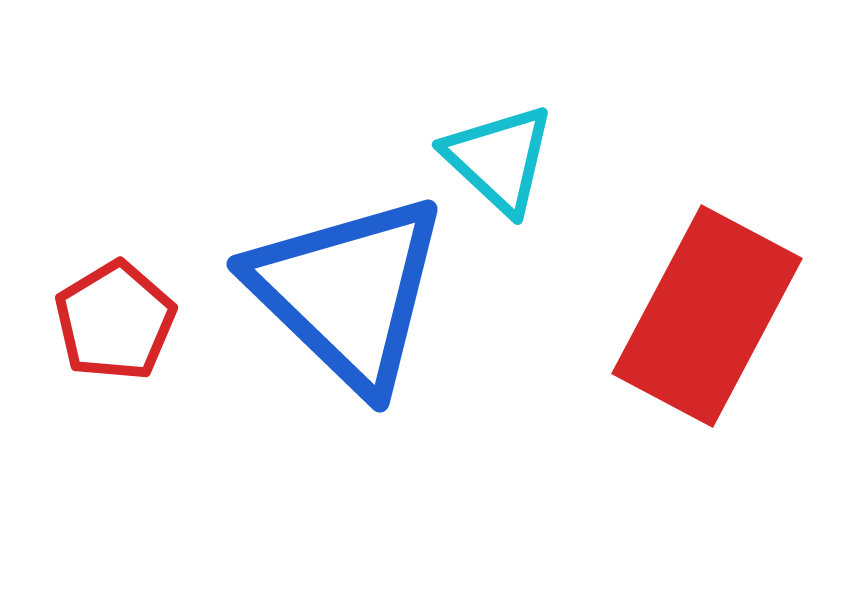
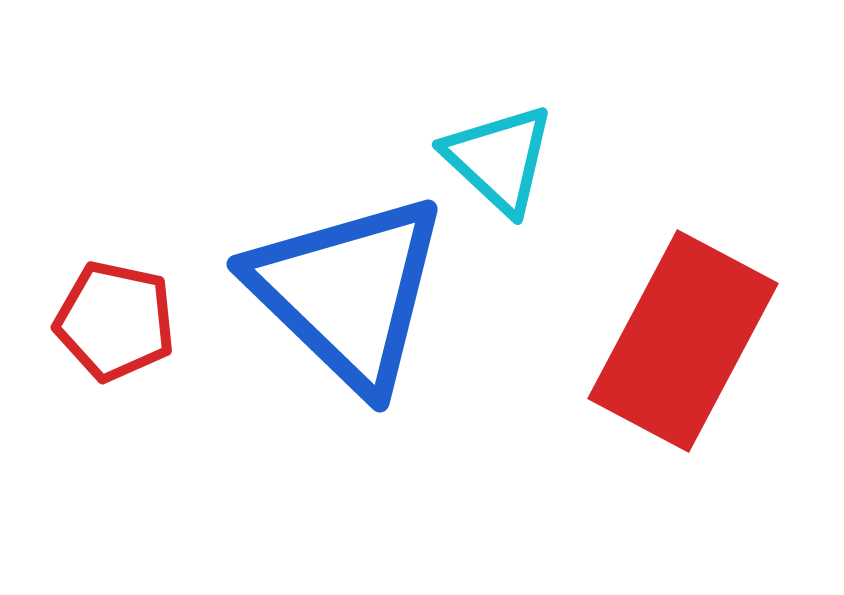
red rectangle: moved 24 px left, 25 px down
red pentagon: rotated 29 degrees counterclockwise
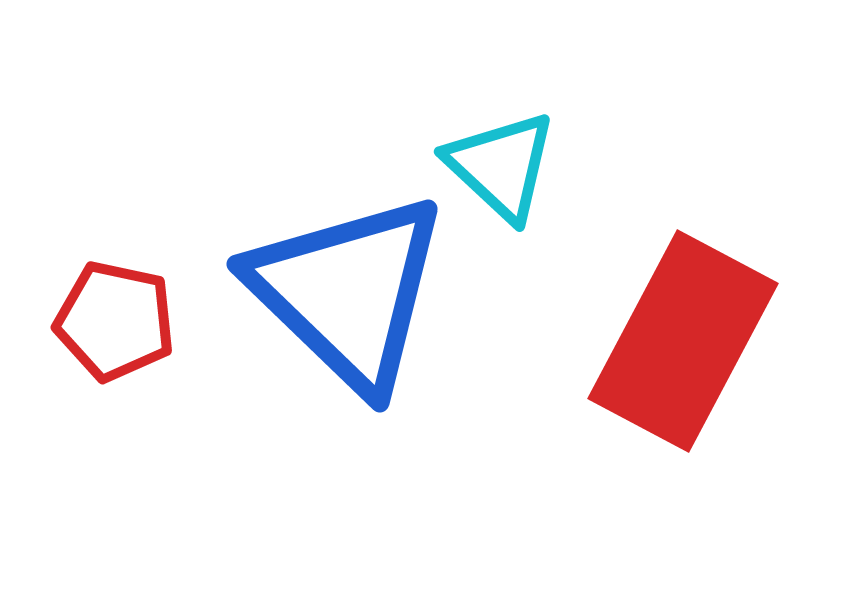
cyan triangle: moved 2 px right, 7 px down
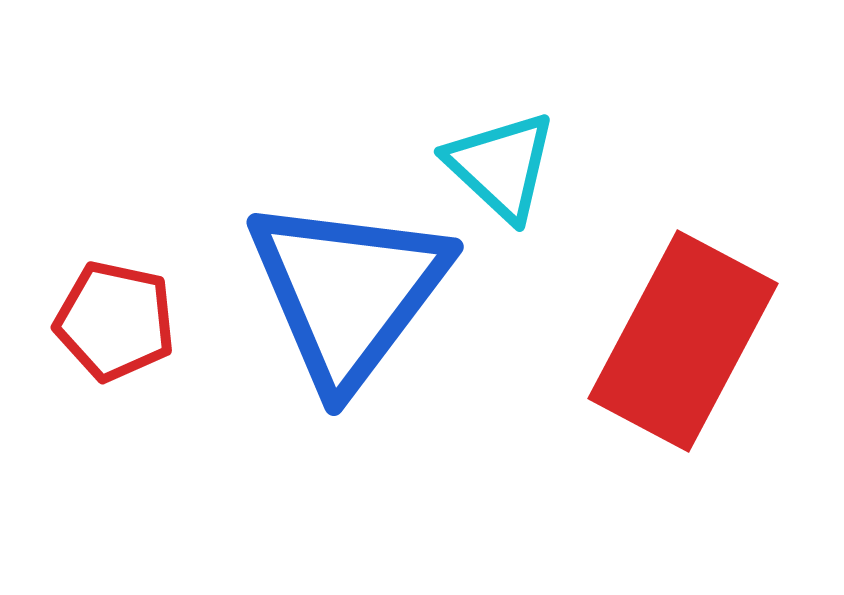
blue triangle: rotated 23 degrees clockwise
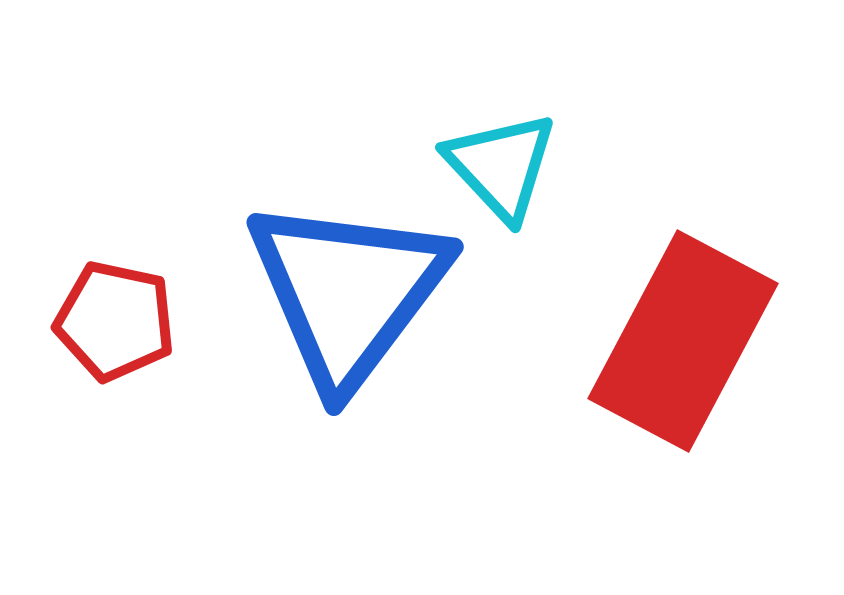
cyan triangle: rotated 4 degrees clockwise
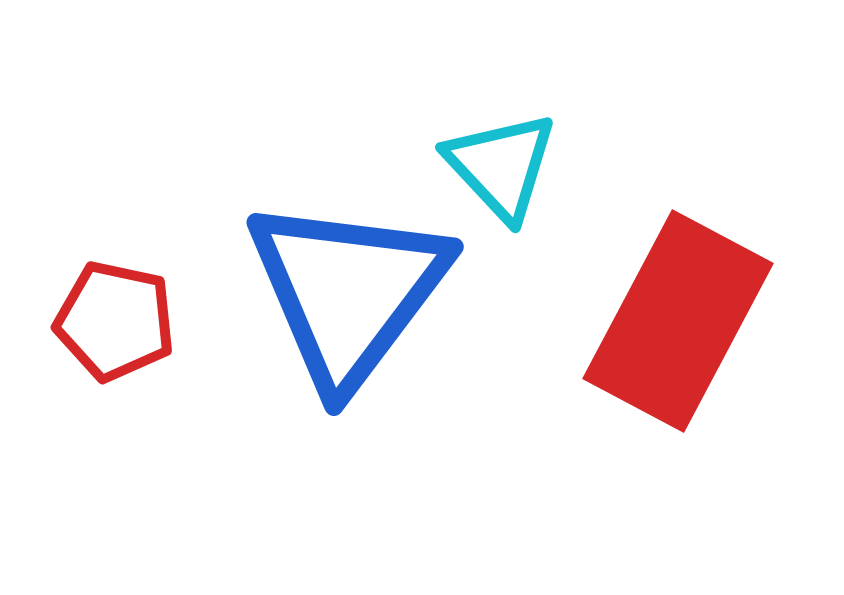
red rectangle: moved 5 px left, 20 px up
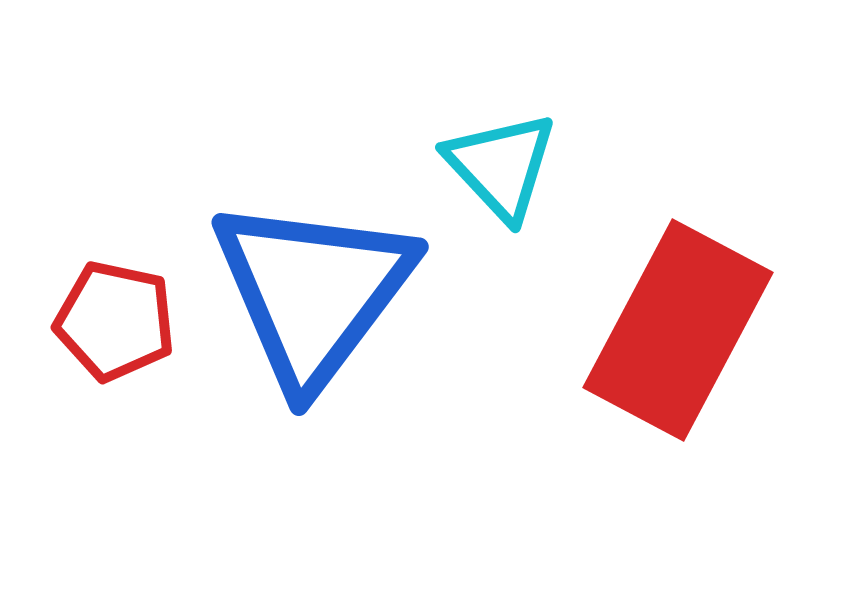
blue triangle: moved 35 px left
red rectangle: moved 9 px down
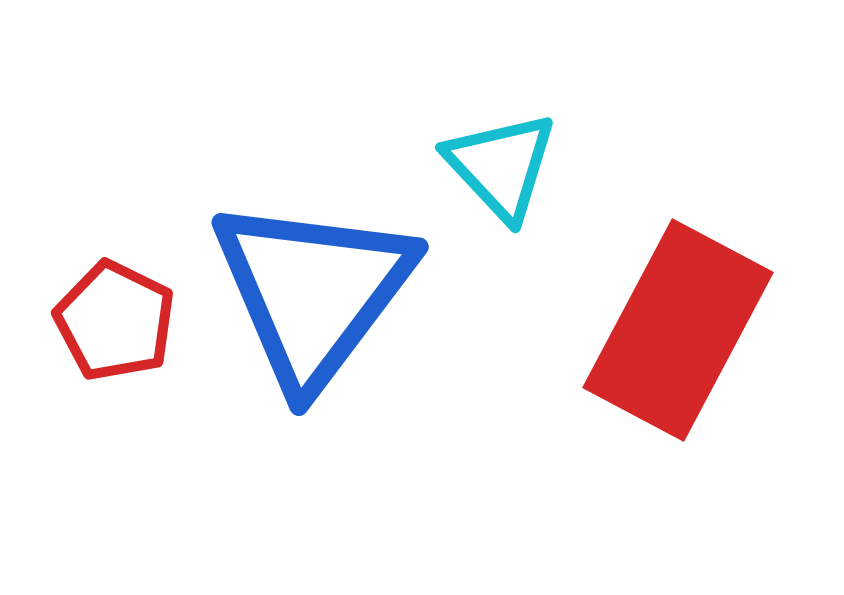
red pentagon: rotated 14 degrees clockwise
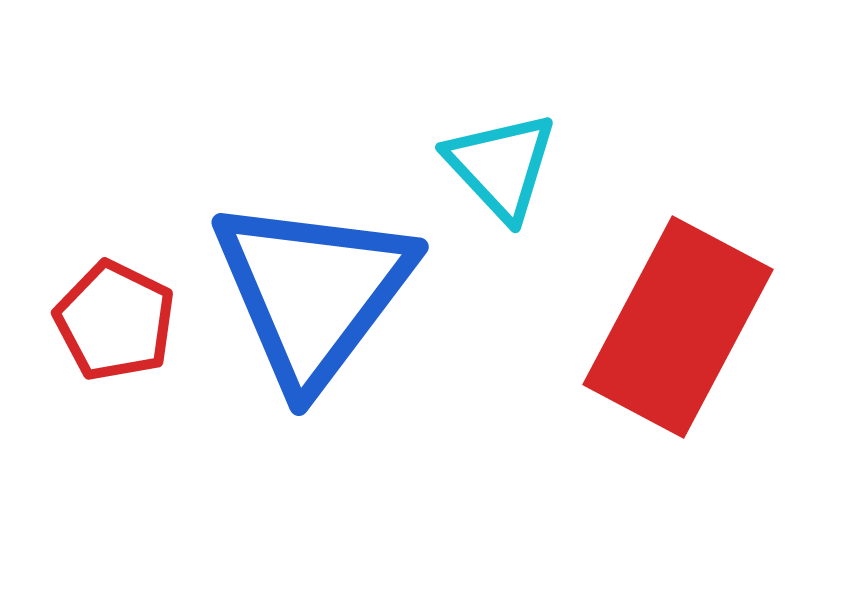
red rectangle: moved 3 px up
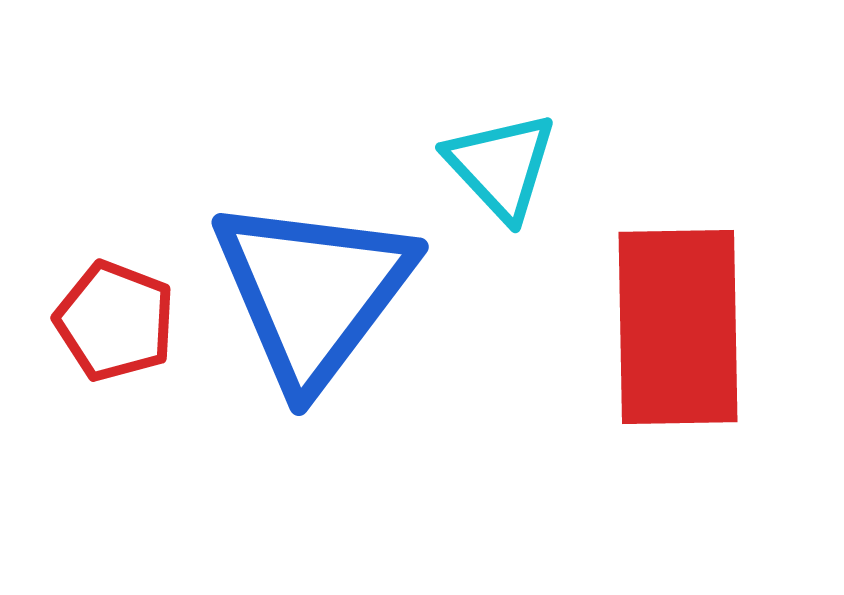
red pentagon: rotated 5 degrees counterclockwise
red rectangle: rotated 29 degrees counterclockwise
